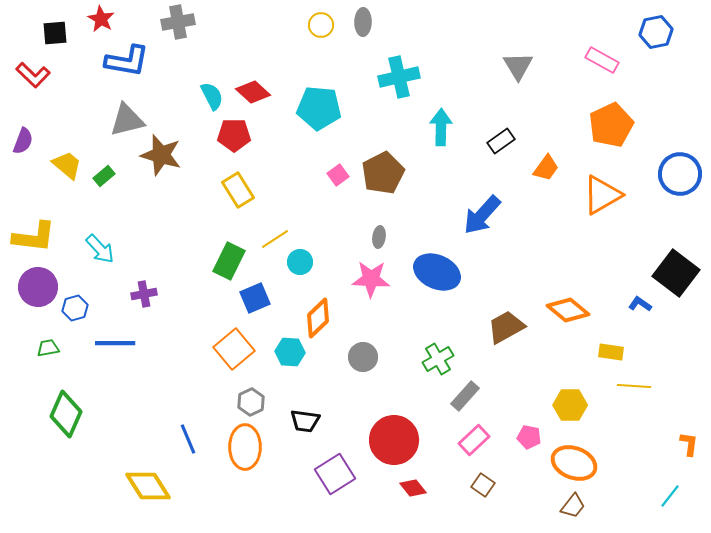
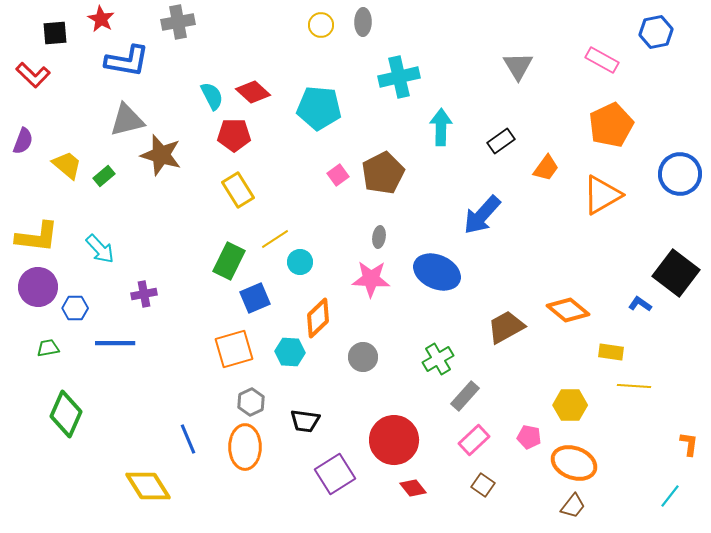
yellow L-shape at (34, 237): moved 3 px right
blue hexagon at (75, 308): rotated 15 degrees clockwise
orange square at (234, 349): rotated 24 degrees clockwise
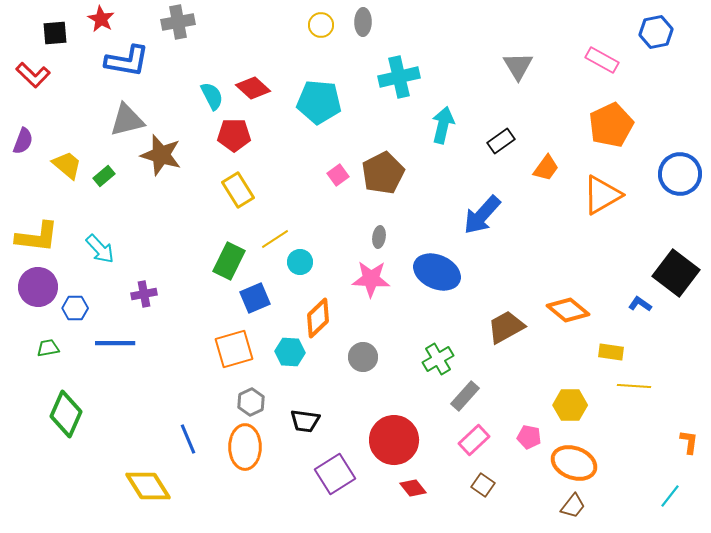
red diamond at (253, 92): moved 4 px up
cyan pentagon at (319, 108): moved 6 px up
cyan arrow at (441, 127): moved 2 px right, 2 px up; rotated 12 degrees clockwise
orange L-shape at (689, 444): moved 2 px up
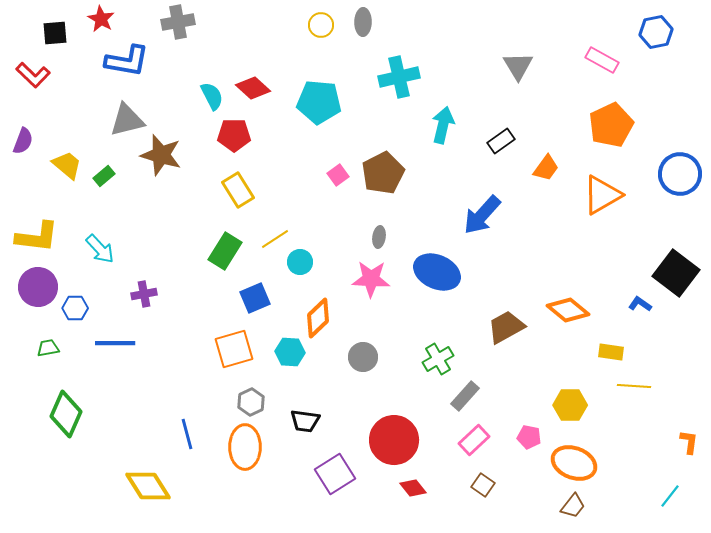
green rectangle at (229, 261): moved 4 px left, 10 px up; rotated 6 degrees clockwise
blue line at (188, 439): moved 1 px left, 5 px up; rotated 8 degrees clockwise
